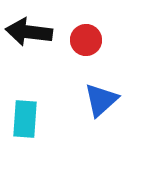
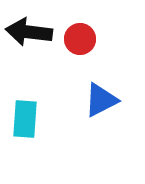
red circle: moved 6 px left, 1 px up
blue triangle: rotated 15 degrees clockwise
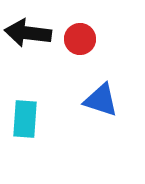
black arrow: moved 1 px left, 1 px down
blue triangle: rotated 45 degrees clockwise
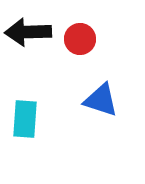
black arrow: moved 1 px up; rotated 9 degrees counterclockwise
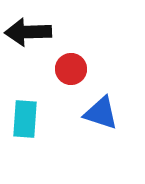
red circle: moved 9 px left, 30 px down
blue triangle: moved 13 px down
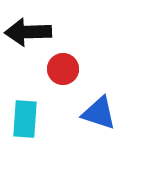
red circle: moved 8 px left
blue triangle: moved 2 px left
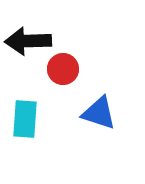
black arrow: moved 9 px down
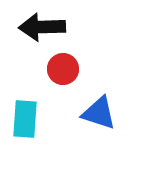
black arrow: moved 14 px right, 14 px up
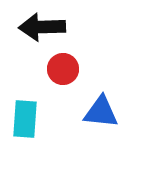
blue triangle: moved 2 px right, 1 px up; rotated 12 degrees counterclockwise
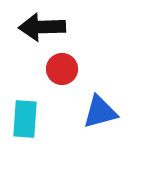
red circle: moved 1 px left
blue triangle: moved 1 px left; rotated 21 degrees counterclockwise
